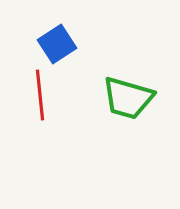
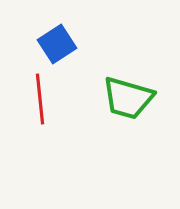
red line: moved 4 px down
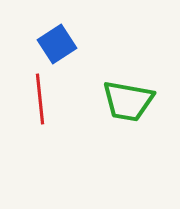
green trapezoid: moved 3 px down; rotated 6 degrees counterclockwise
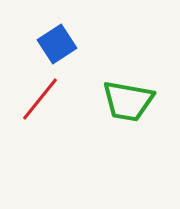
red line: rotated 45 degrees clockwise
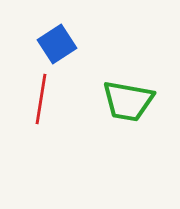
red line: moved 1 px right; rotated 30 degrees counterclockwise
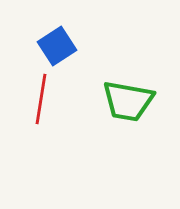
blue square: moved 2 px down
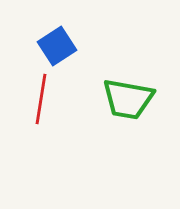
green trapezoid: moved 2 px up
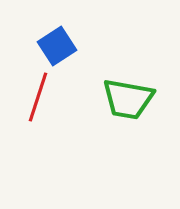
red line: moved 3 px left, 2 px up; rotated 9 degrees clockwise
